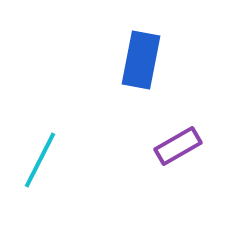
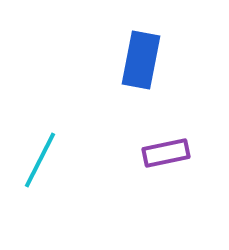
purple rectangle: moved 12 px left, 7 px down; rotated 18 degrees clockwise
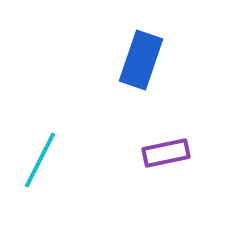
blue rectangle: rotated 8 degrees clockwise
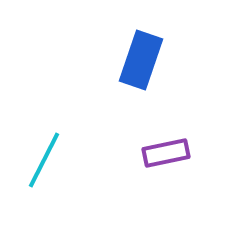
cyan line: moved 4 px right
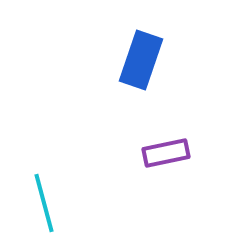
cyan line: moved 43 px down; rotated 42 degrees counterclockwise
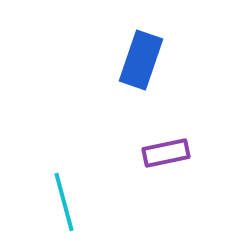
cyan line: moved 20 px right, 1 px up
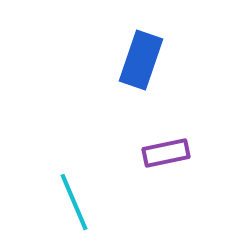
cyan line: moved 10 px right; rotated 8 degrees counterclockwise
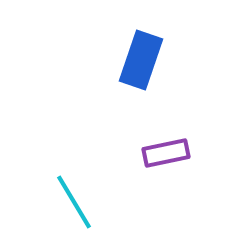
cyan line: rotated 8 degrees counterclockwise
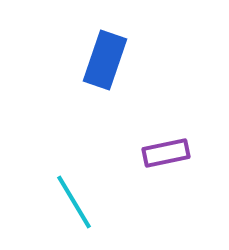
blue rectangle: moved 36 px left
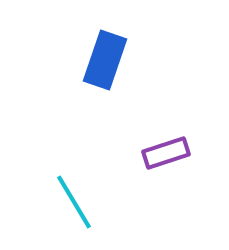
purple rectangle: rotated 6 degrees counterclockwise
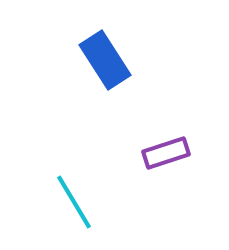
blue rectangle: rotated 52 degrees counterclockwise
